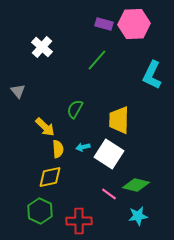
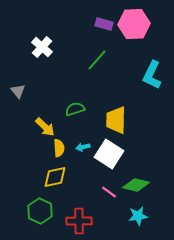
green semicircle: rotated 42 degrees clockwise
yellow trapezoid: moved 3 px left
yellow semicircle: moved 1 px right, 1 px up
yellow diamond: moved 5 px right
pink line: moved 2 px up
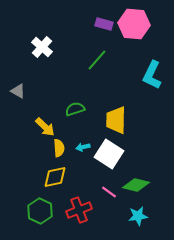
pink hexagon: rotated 8 degrees clockwise
gray triangle: rotated 21 degrees counterclockwise
red cross: moved 11 px up; rotated 20 degrees counterclockwise
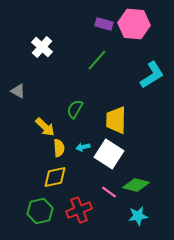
cyan L-shape: rotated 148 degrees counterclockwise
green semicircle: rotated 42 degrees counterclockwise
green hexagon: rotated 20 degrees clockwise
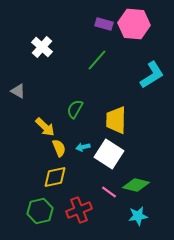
yellow semicircle: rotated 18 degrees counterclockwise
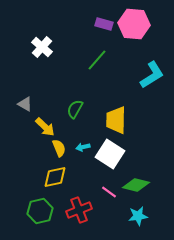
gray triangle: moved 7 px right, 13 px down
white square: moved 1 px right
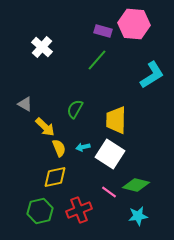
purple rectangle: moved 1 px left, 7 px down
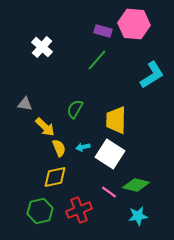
gray triangle: rotated 21 degrees counterclockwise
